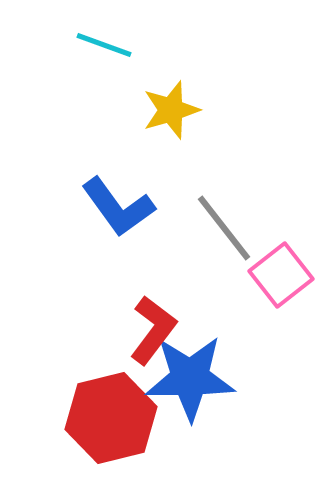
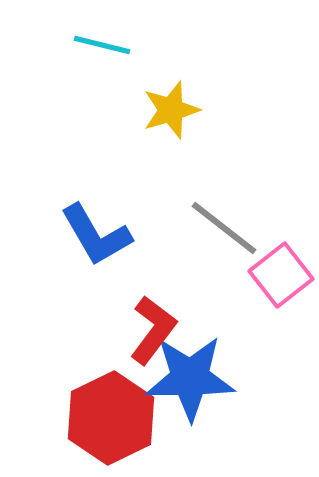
cyan line: moved 2 px left; rotated 6 degrees counterclockwise
blue L-shape: moved 22 px left, 28 px down; rotated 6 degrees clockwise
gray line: rotated 14 degrees counterclockwise
red hexagon: rotated 12 degrees counterclockwise
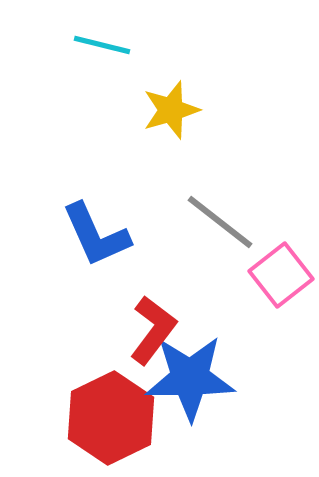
gray line: moved 4 px left, 6 px up
blue L-shape: rotated 6 degrees clockwise
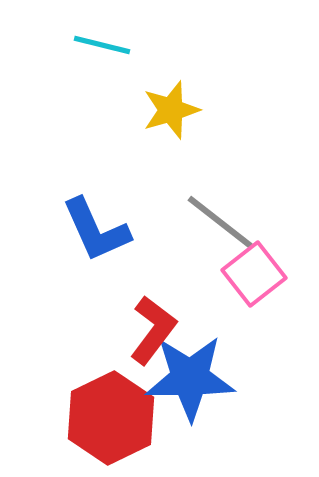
blue L-shape: moved 5 px up
pink square: moved 27 px left, 1 px up
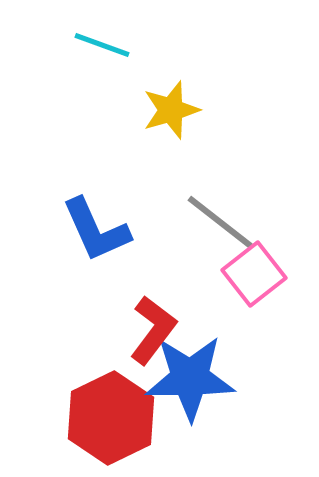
cyan line: rotated 6 degrees clockwise
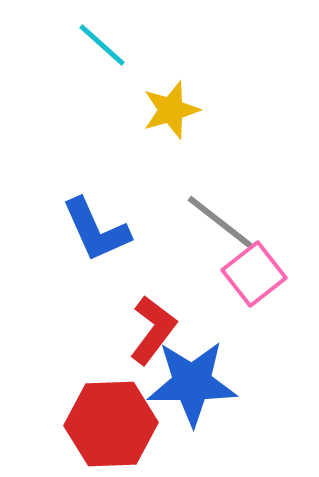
cyan line: rotated 22 degrees clockwise
blue star: moved 2 px right, 5 px down
red hexagon: moved 6 px down; rotated 24 degrees clockwise
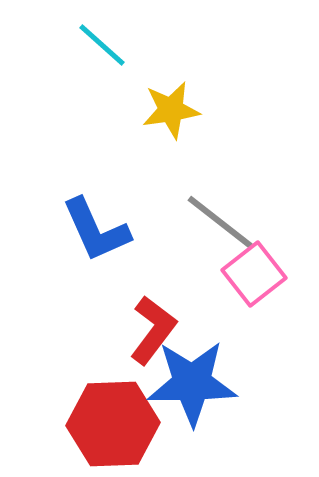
yellow star: rotated 8 degrees clockwise
red hexagon: moved 2 px right
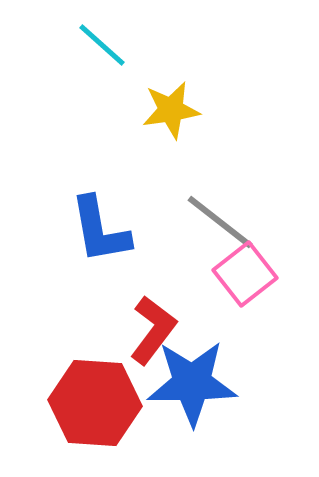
blue L-shape: moved 4 px right; rotated 14 degrees clockwise
pink square: moved 9 px left
red hexagon: moved 18 px left, 21 px up; rotated 6 degrees clockwise
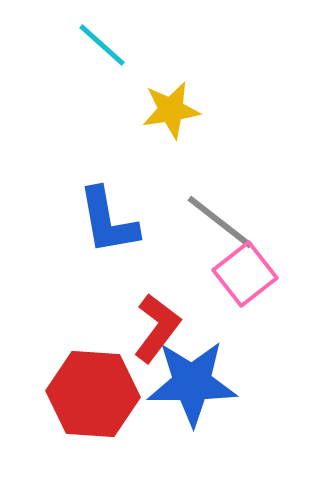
blue L-shape: moved 8 px right, 9 px up
red L-shape: moved 4 px right, 2 px up
red hexagon: moved 2 px left, 9 px up
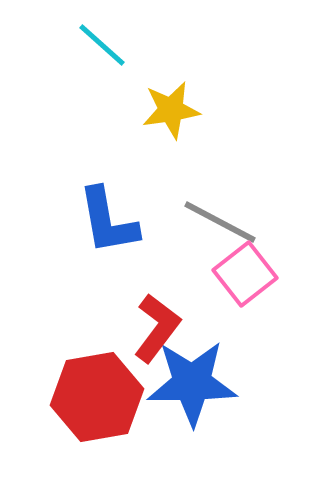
gray line: rotated 10 degrees counterclockwise
red hexagon: moved 4 px right, 3 px down; rotated 14 degrees counterclockwise
